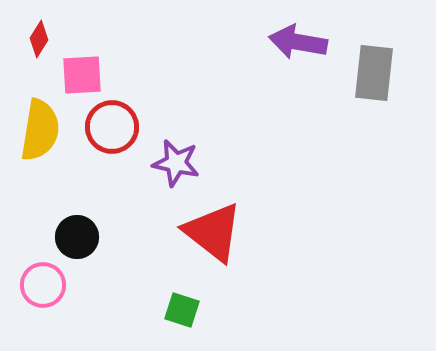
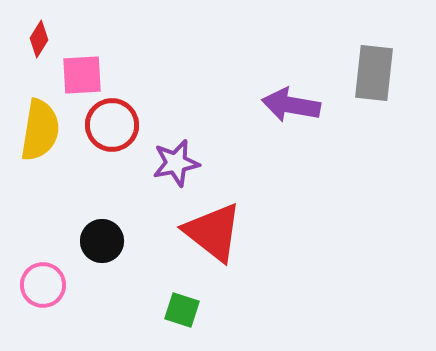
purple arrow: moved 7 px left, 63 px down
red circle: moved 2 px up
purple star: rotated 24 degrees counterclockwise
black circle: moved 25 px right, 4 px down
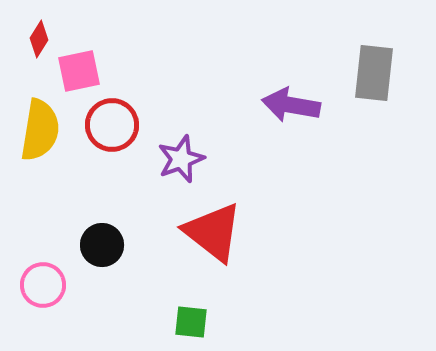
pink square: moved 3 px left, 4 px up; rotated 9 degrees counterclockwise
purple star: moved 5 px right, 4 px up; rotated 9 degrees counterclockwise
black circle: moved 4 px down
green square: moved 9 px right, 12 px down; rotated 12 degrees counterclockwise
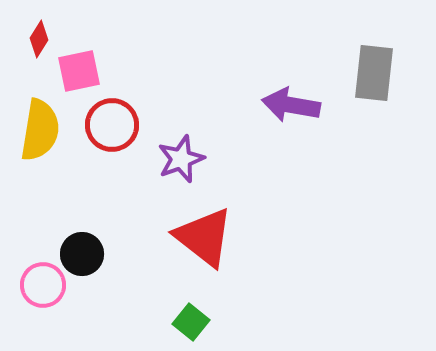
red triangle: moved 9 px left, 5 px down
black circle: moved 20 px left, 9 px down
green square: rotated 33 degrees clockwise
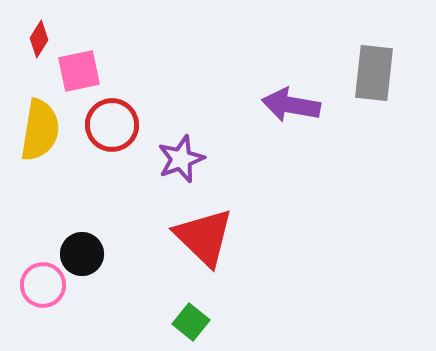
red triangle: rotated 6 degrees clockwise
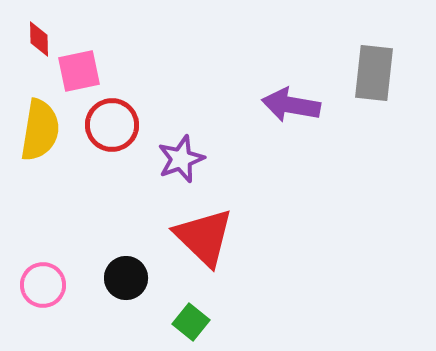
red diamond: rotated 33 degrees counterclockwise
black circle: moved 44 px right, 24 px down
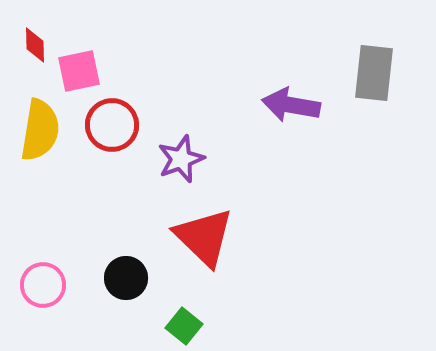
red diamond: moved 4 px left, 6 px down
green square: moved 7 px left, 4 px down
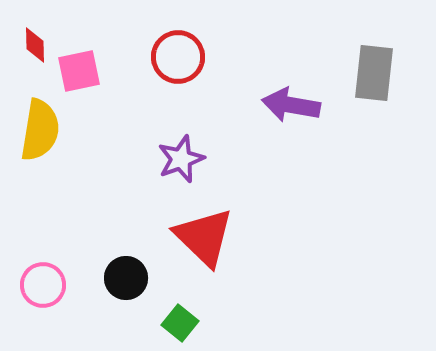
red circle: moved 66 px right, 68 px up
green square: moved 4 px left, 3 px up
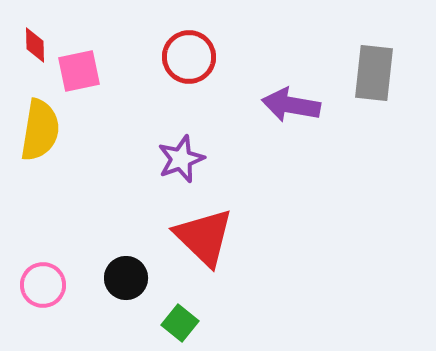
red circle: moved 11 px right
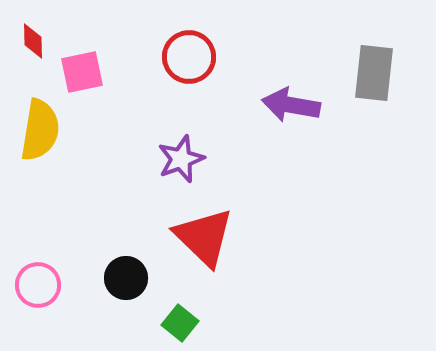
red diamond: moved 2 px left, 4 px up
pink square: moved 3 px right, 1 px down
pink circle: moved 5 px left
